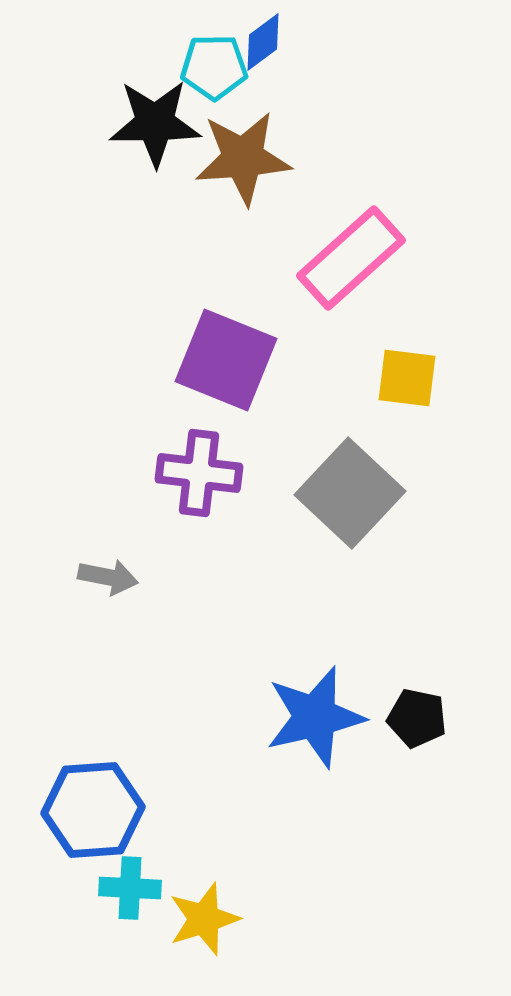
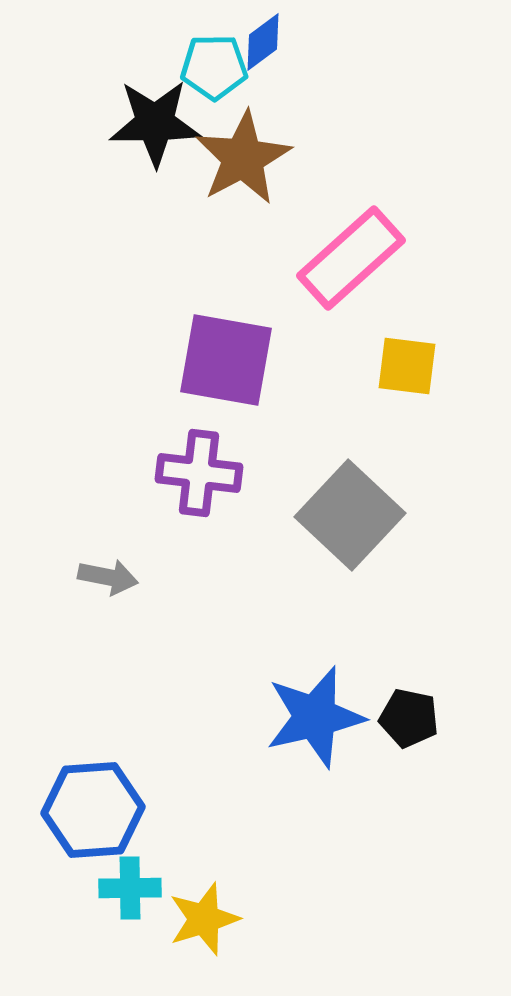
brown star: rotated 24 degrees counterclockwise
purple square: rotated 12 degrees counterclockwise
yellow square: moved 12 px up
gray square: moved 22 px down
black pentagon: moved 8 px left
cyan cross: rotated 4 degrees counterclockwise
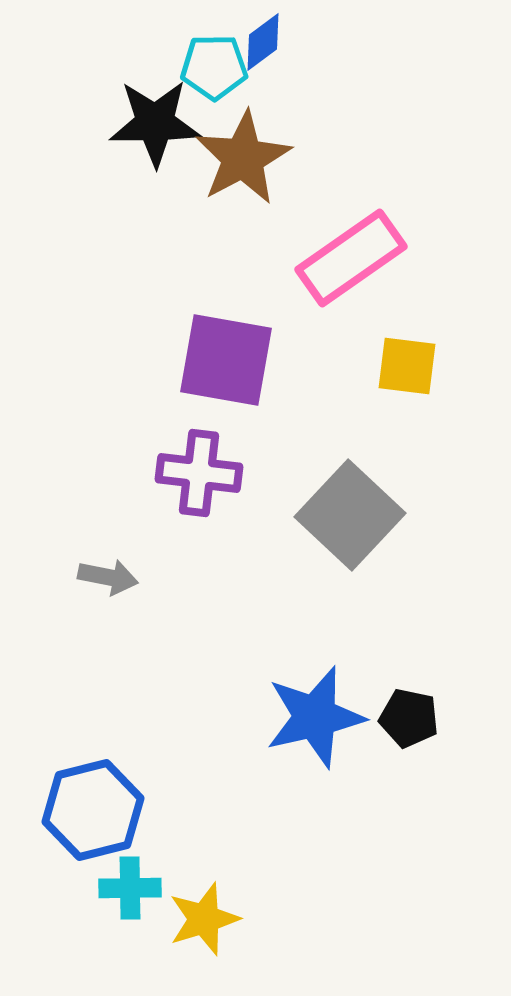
pink rectangle: rotated 7 degrees clockwise
blue hexagon: rotated 10 degrees counterclockwise
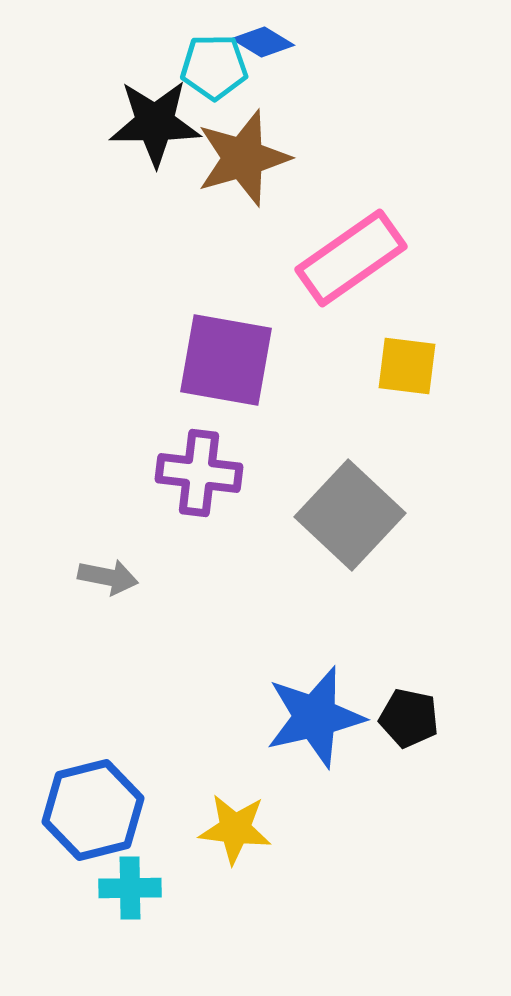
blue diamond: rotated 68 degrees clockwise
brown star: rotated 12 degrees clockwise
yellow star: moved 31 px right, 90 px up; rotated 24 degrees clockwise
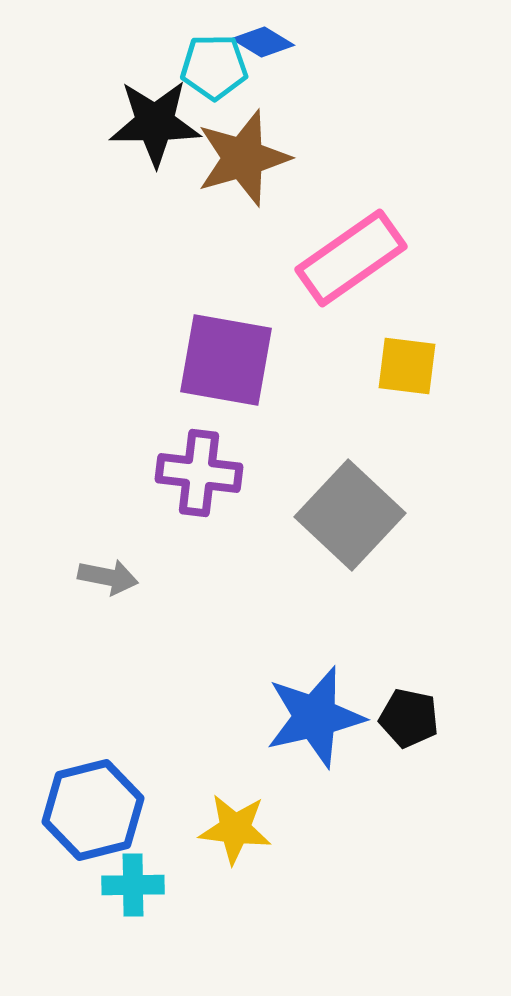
cyan cross: moved 3 px right, 3 px up
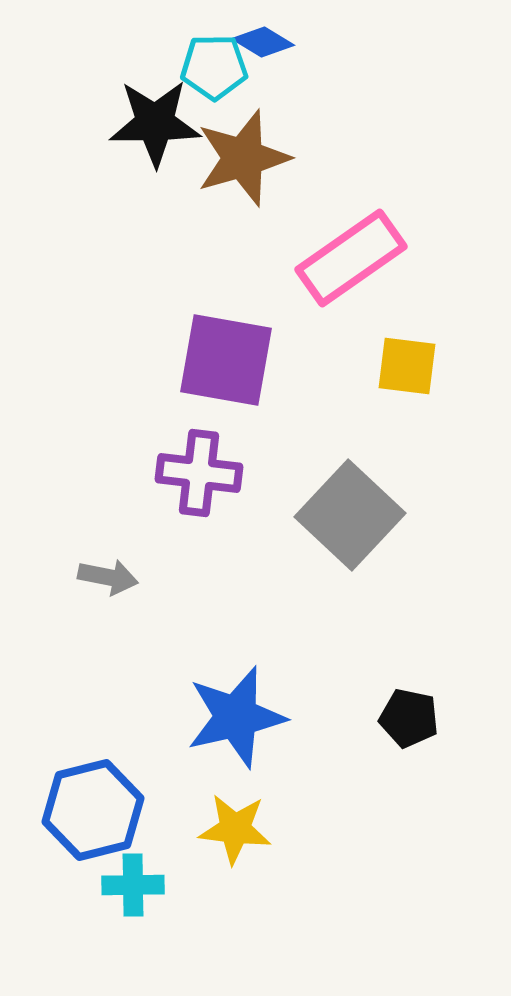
blue star: moved 79 px left
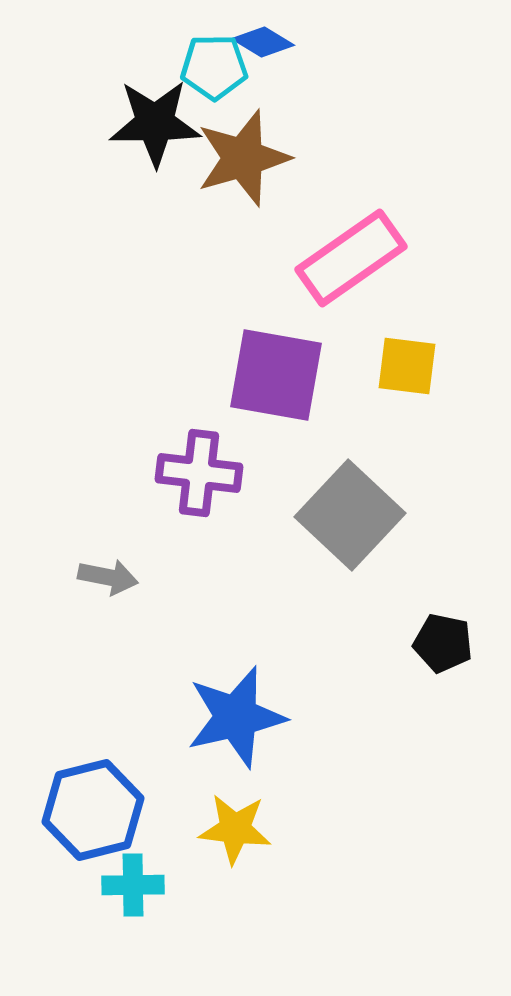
purple square: moved 50 px right, 15 px down
black pentagon: moved 34 px right, 75 px up
